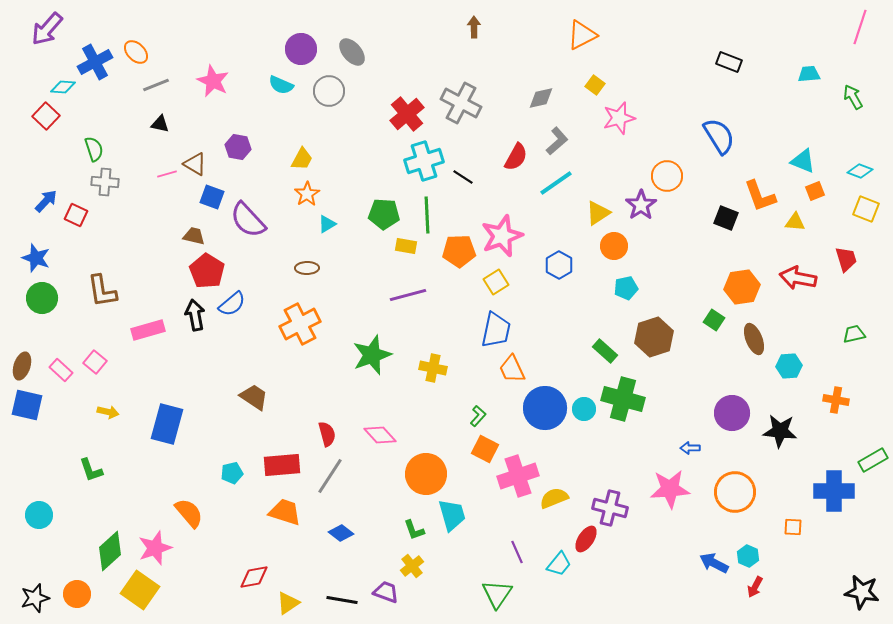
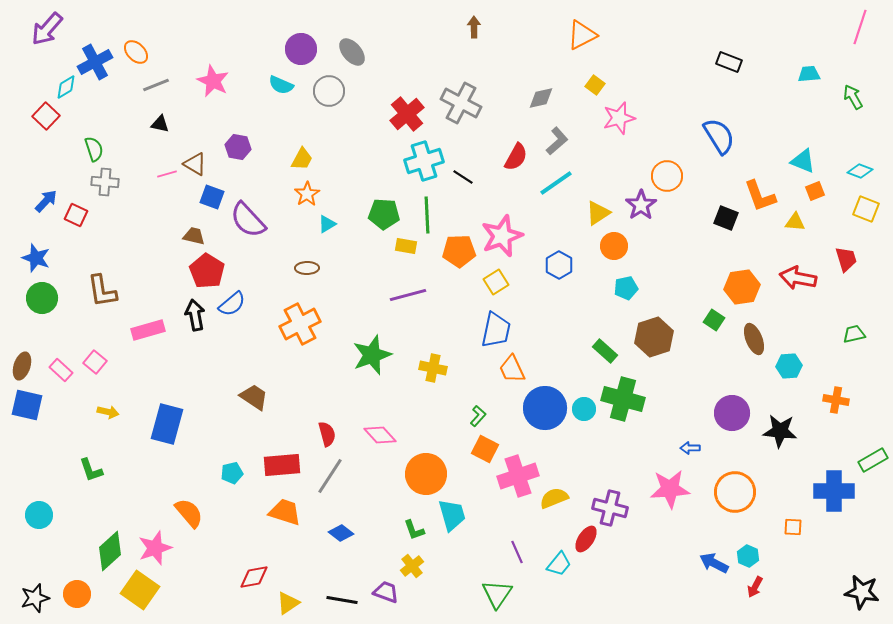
cyan diamond at (63, 87): moved 3 px right; rotated 35 degrees counterclockwise
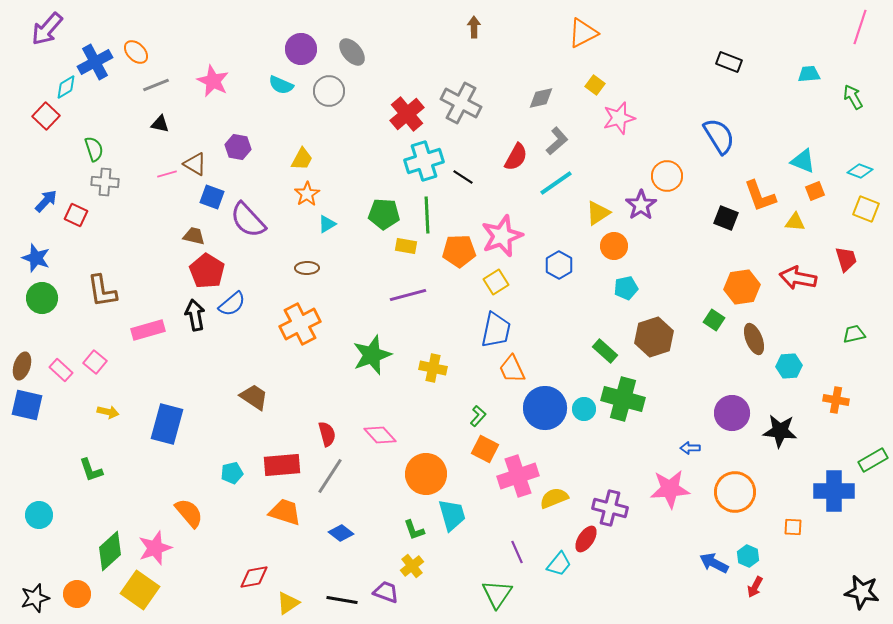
orange triangle at (582, 35): moved 1 px right, 2 px up
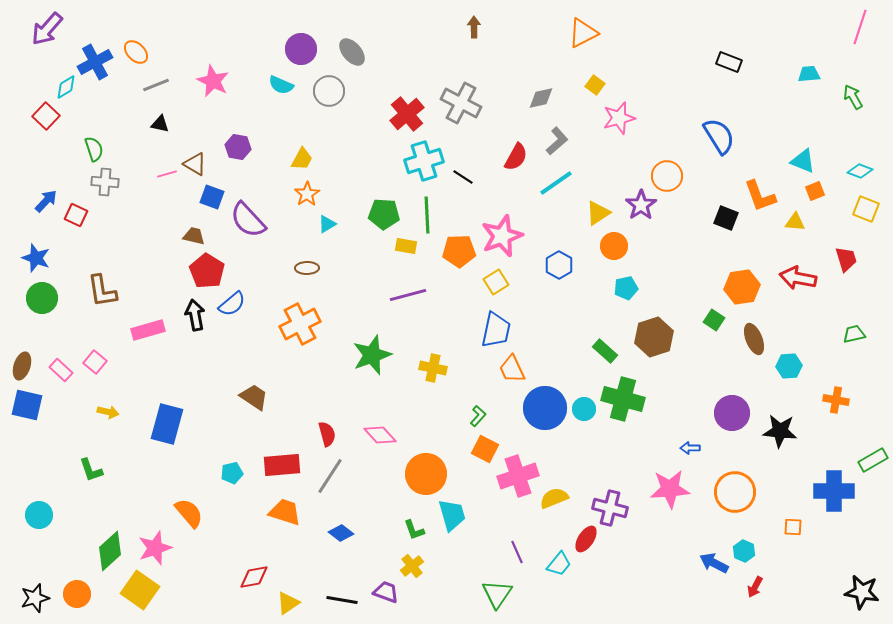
cyan hexagon at (748, 556): moved 4 px left, 5 px up
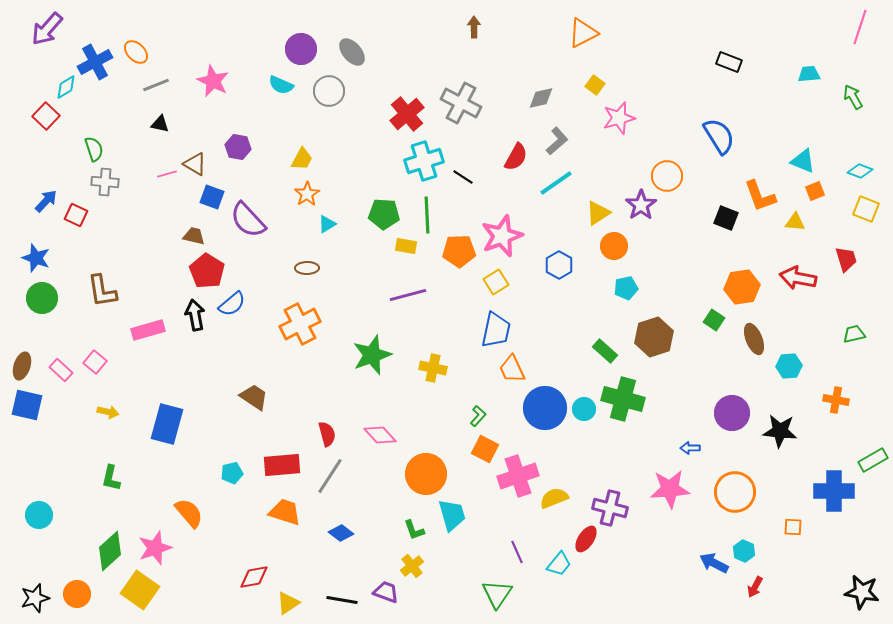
green L-shape at (91, 470): moved 20 px right, 8 px down; rotated 32 degrees clockwise
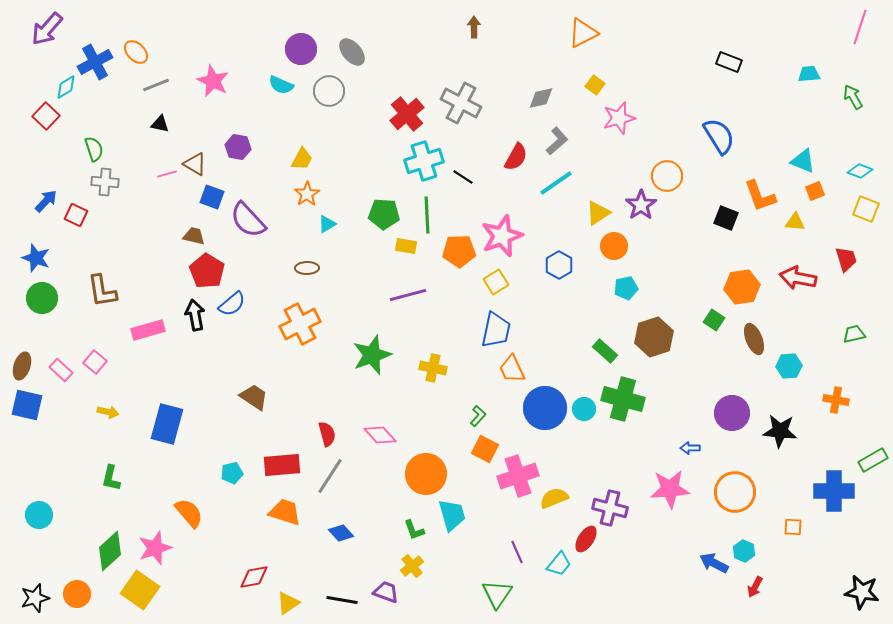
blue diamond at (341, 533): rotated 10 degrees clockwise
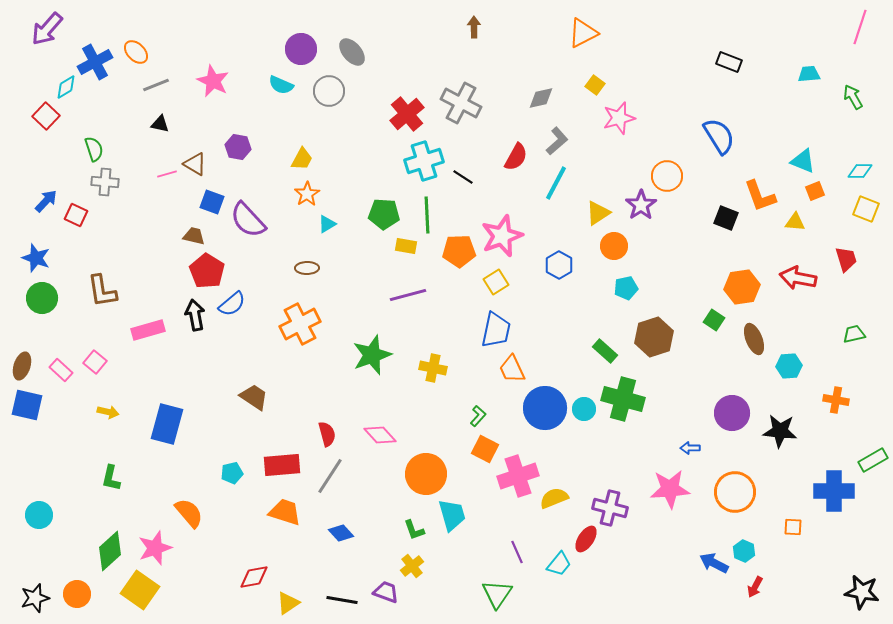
cyan diamond at (860, 171): rotated 20 degrees counterclockwise
cyan line at (556, 183): rotated 27 degrees counterclockwise
blue square at (212, 197): moved 5 px down
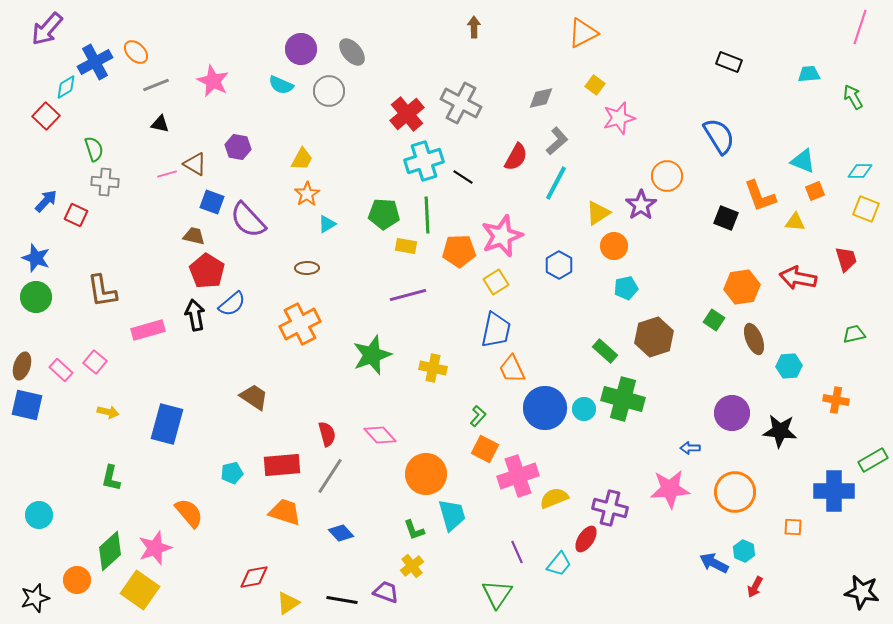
green circle at (42, 298): moved 6 px left, 1 px up
orange circle at (77, 594): moved 14 px up
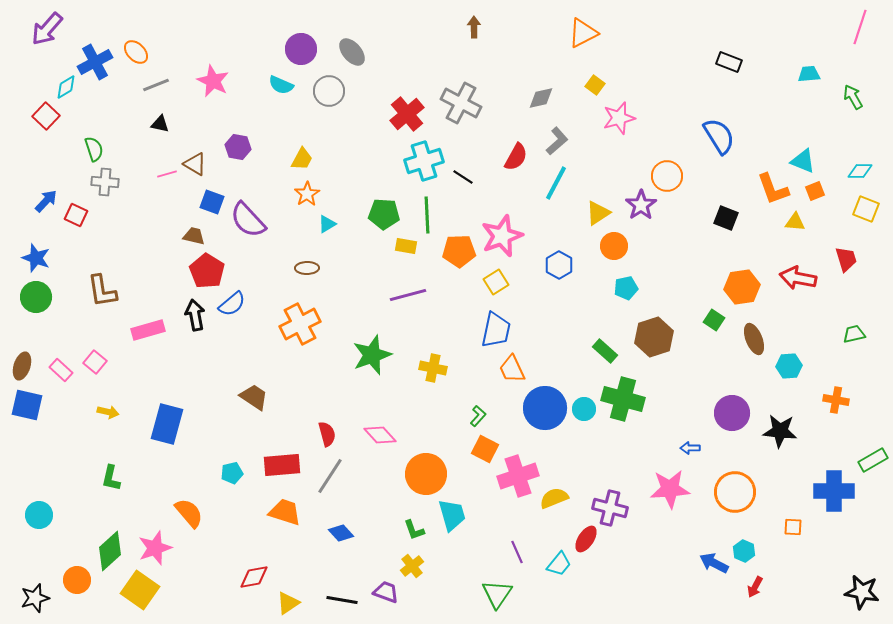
orange L-shape at (760, 196): moved 13 px right, 7 px up
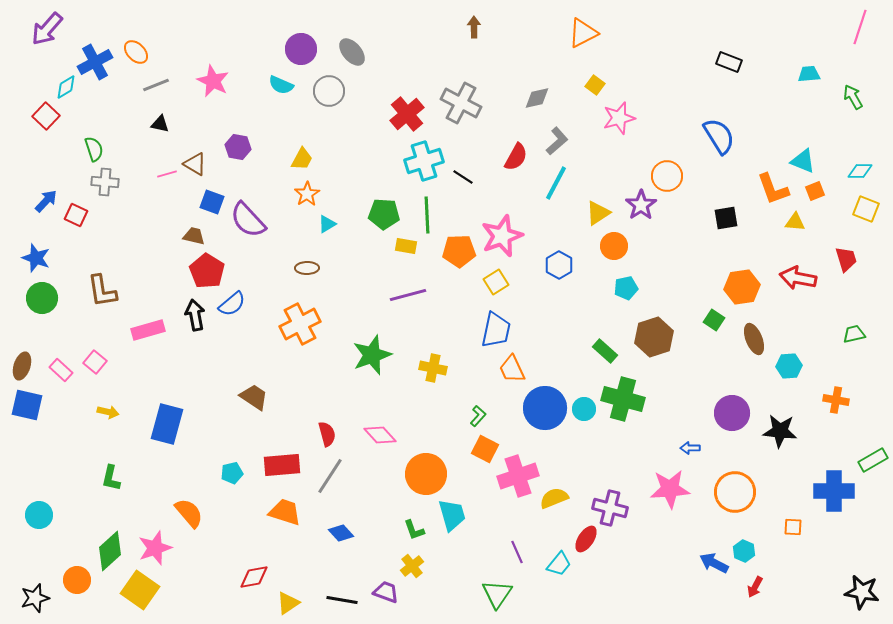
gray diamond at (541, 98): moved 4 px left
black square at (726, 218): rotated 30 degrees counterclockwise
green circle at (36, 297): moved 6 px right, 1 px down
